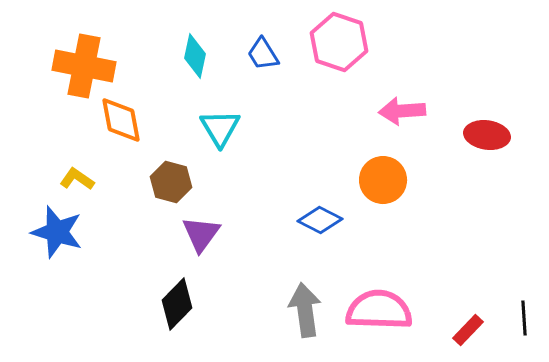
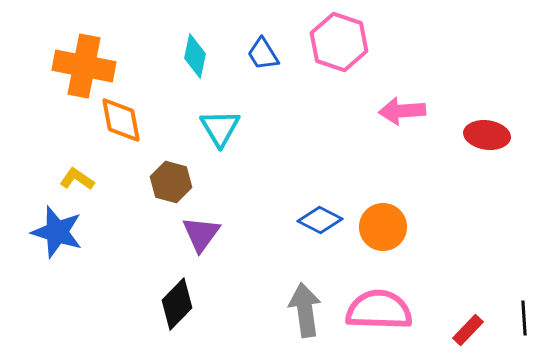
orange circle: moved 47 px down
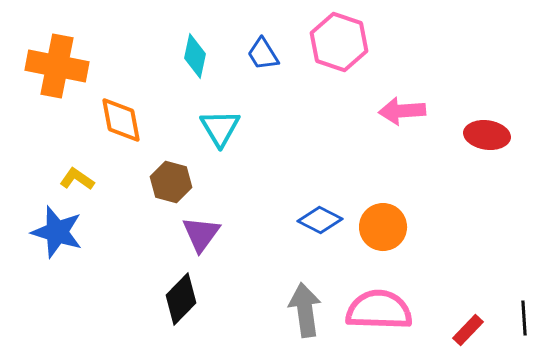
orange cross: moved 27 px left
black diamond: moved 4 px right, 5 px up
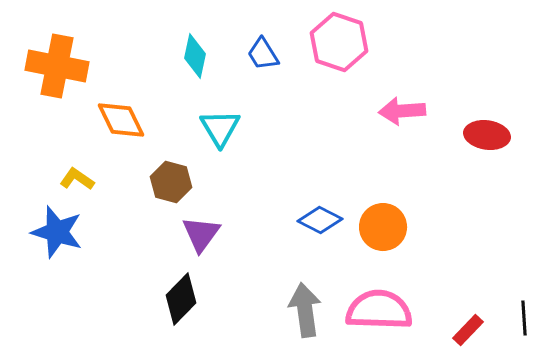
orange diamond: rotated 15 degrees counterclockwise
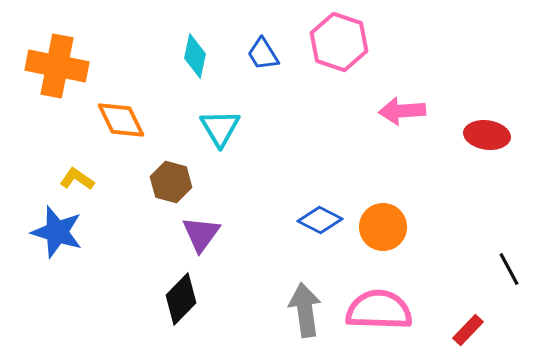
black line: moved 15 px left, 49 px up; rotated 24 degrees counterclockwise
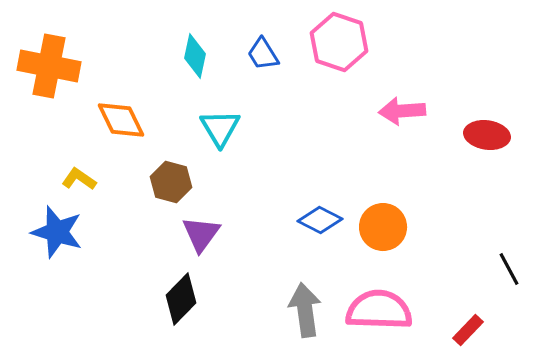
orange cross: moved 8 px left
yellow L-shape: moved 2 px right
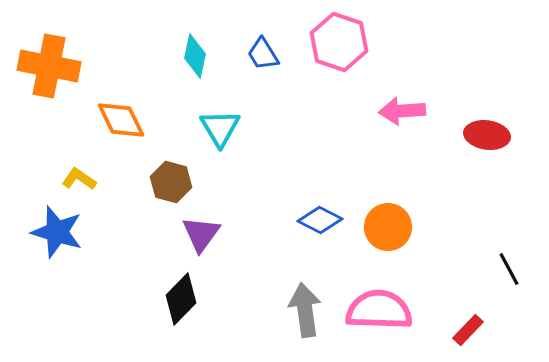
orange circle: moved 5 px right
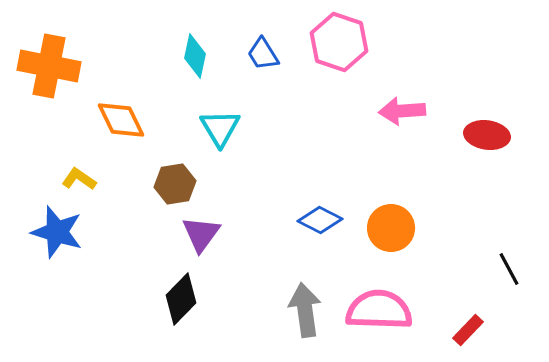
brown hexagon: moved 4 px right, 2 px down; rotated 24 degrees counterclockwise
orange circle: moved 3 px right, 1 px down
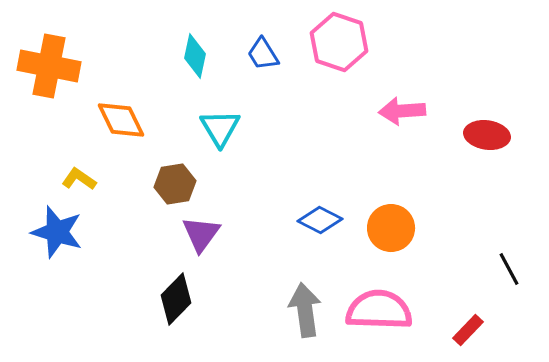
black diamond: moved 5 px left
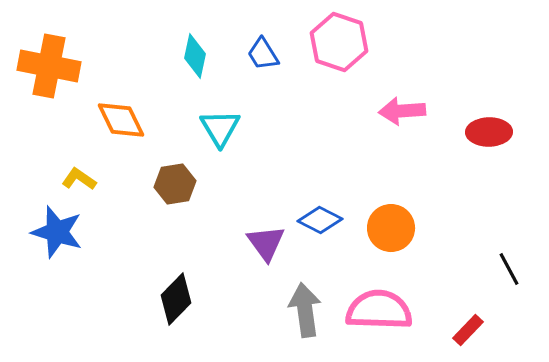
red ellipse: moved 2 px right, 3 px up; rotated 9 degrees counterclockwise
purple triangle: moved 65 px right, 9 px down; rotated 12 degrees counterclockwise
